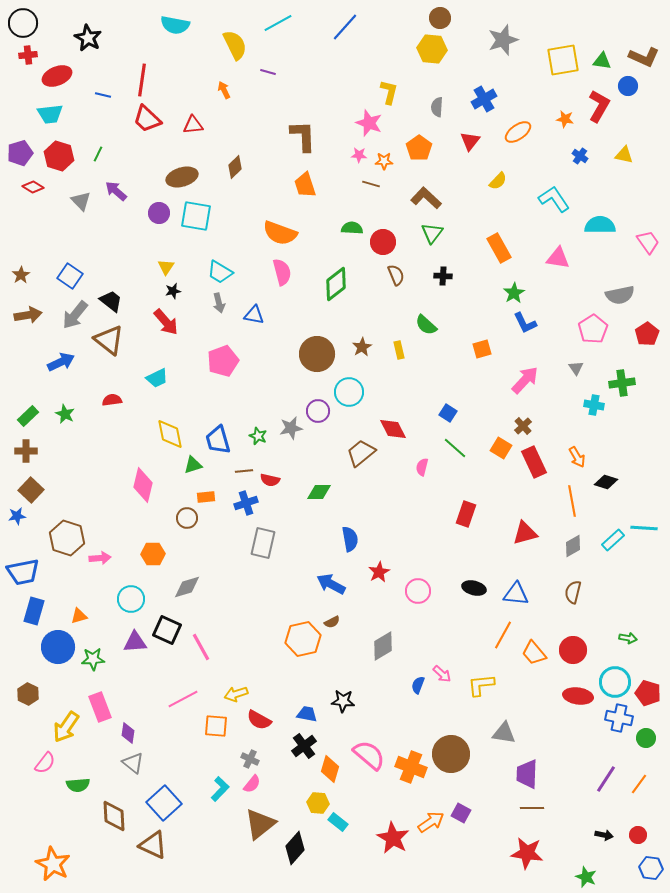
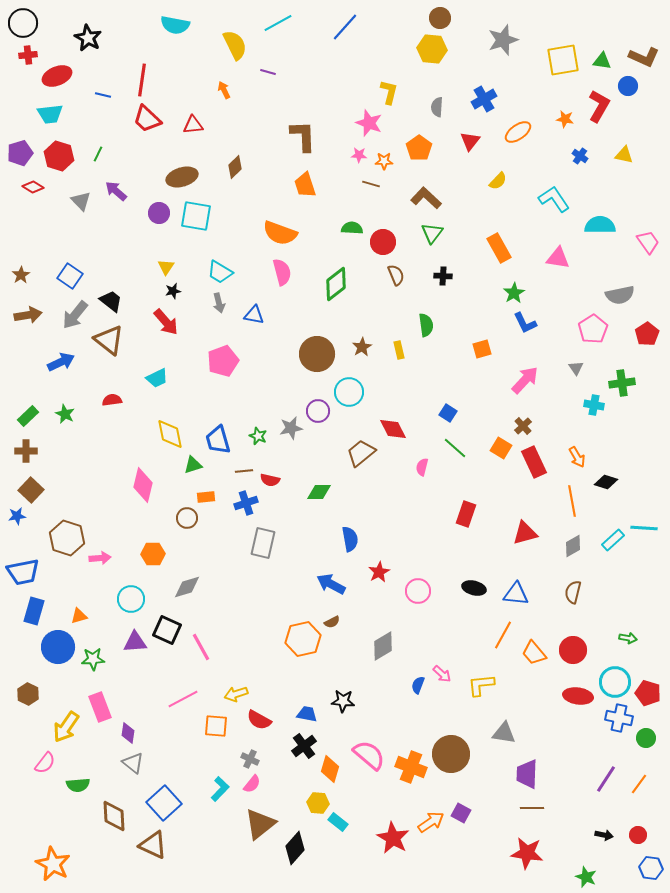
green semicircle at (426, 325): rotated 140 degrees counterclockwise
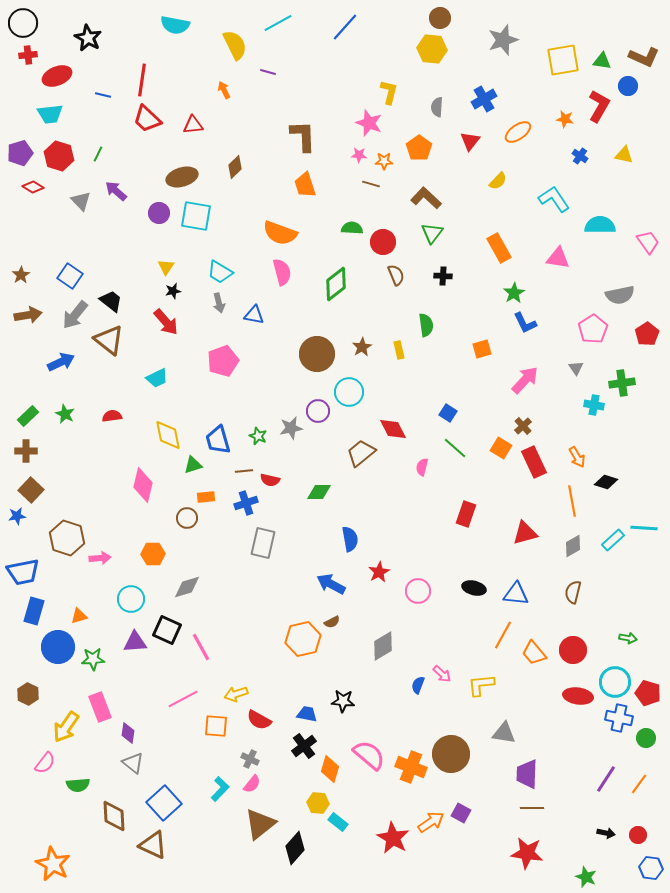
red semicircle at (112, 400): moved 16 px down
yellow diamond at (170, 434): moved 2 px left, 1 px down
black arrow at (604, 835): moved 2 px right, 2 px up
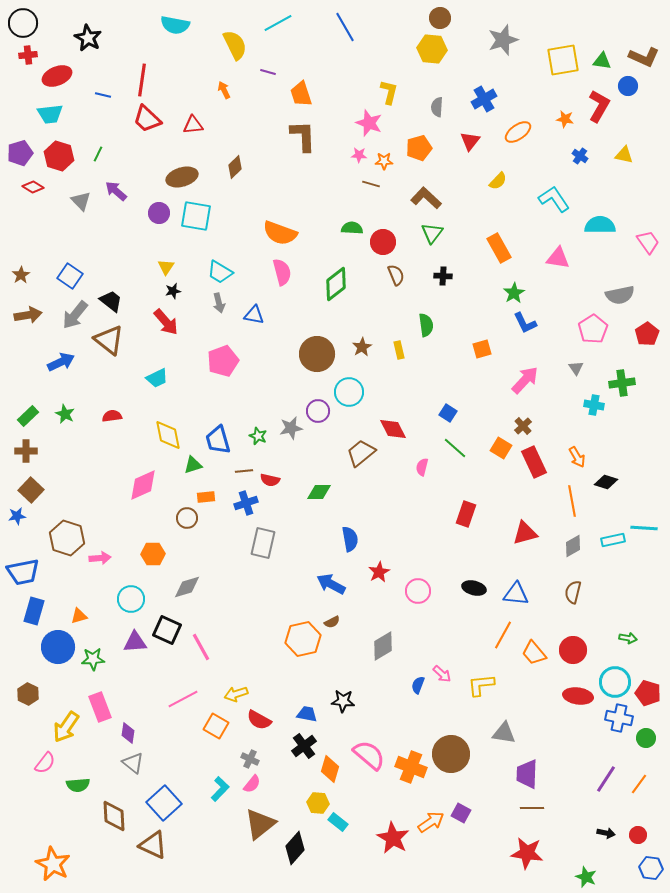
blue line at (345, 27): rotated 72 degrees counterclockwise
orange pentagon at (419, 148): rotated 20 degrees clockwise
orange trapezoid at (305, 185): moved 4 px left, 91 px up
pink diamond at (143, 485): rotated 52 degrees clockwise
cyan rectangle at (613, 540): rotated 30 degrees clockwise
orange square at (216, 726): rotated 25 degrees clockwise
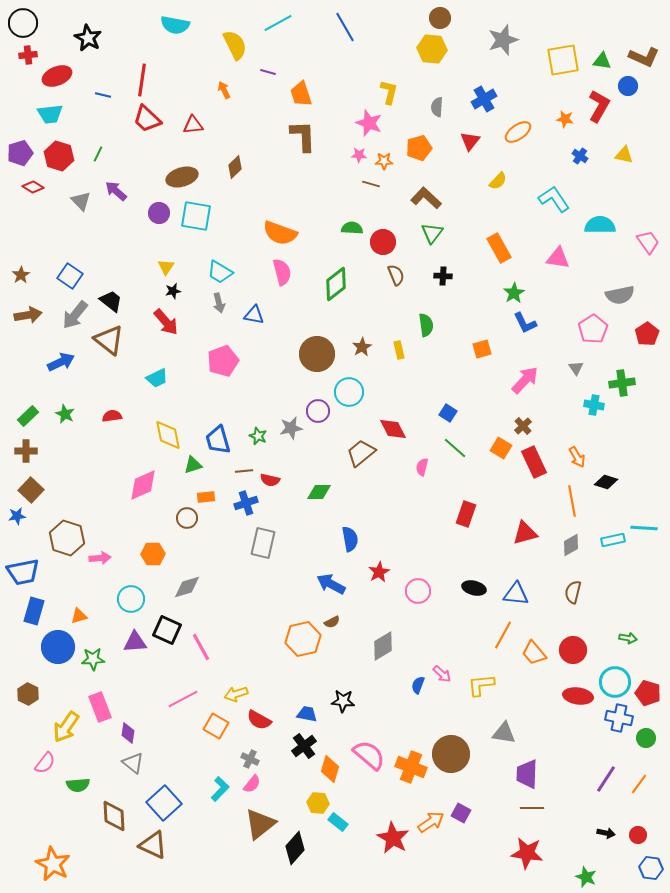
gray diamond at (573, 546): moved 2 px left, 1 px up
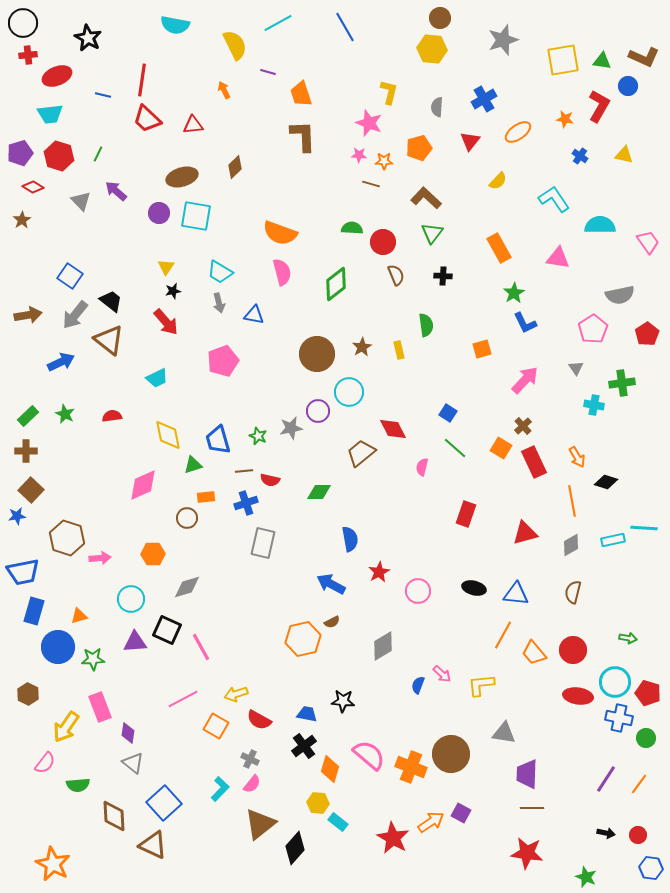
brown star at (21, 275): moved 1 px right, 55 px up
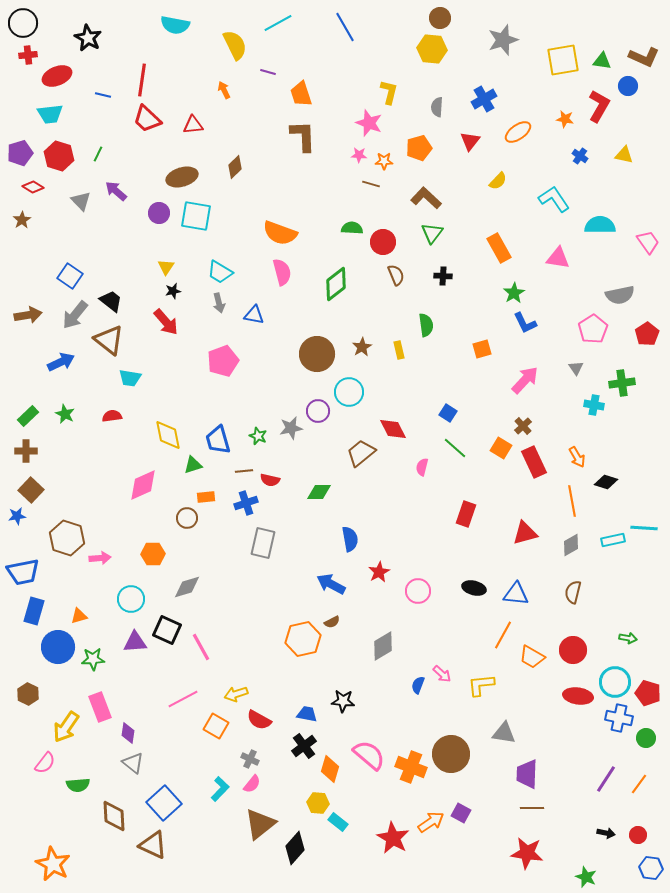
cyan trapezoid at (157, 378): moved 27 px left; rotated 35 degrees clockwise
orange trapezoid at (534, 653): moved 2 px left, 4 px down; rotated 20 degrees counterclockwise
